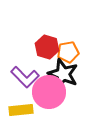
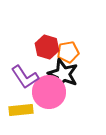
purple L-shape: rotated 12 degrees clockwise
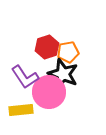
red hexagon: rotated 25 degrees clockwise
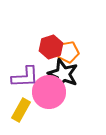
red hexagon: moved 4 px right
purple L-shape: rotated 60 degrees counterclockwise
yellow rectangle: rotated 55 degrees counterclockwise
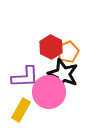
red hexagon: rotated 15 degrees counterclockwise
orange pentagon: rotated 15 degrees counterclockwise
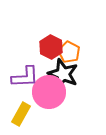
orange pentagon: moved 1 px right; rotated 20 degrees counterclockwise
yellow rectangle: moved 4 px down
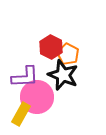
orange pentagon: moved 1 px left, 2 px down
black star: moved 1 px down
pink circle: moved 12 px left, 5 px down
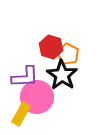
red hexagon: rotated 10 degrees counterclockwise
black star: moved 1 px left; rotated 12 degrees clockwise
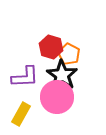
orange pentagon: moved 1 px right
pink circle: moved 20 px right
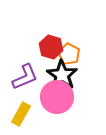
purple L-shape: rotated 20 degrees counterclockwise
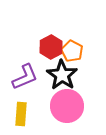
red hexagon: rotated 15 degrees clockwise
orange pentagon: moved 3 px right, 3 px up
pink circle: moved 10 px right, 9 px down
yellow rectangle: rotated 25 degrees counterclockwise
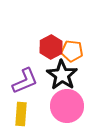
orange pentagon: rotated 20 degrees counterclockwise
purple L-shape: moved 4 px down
